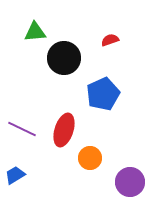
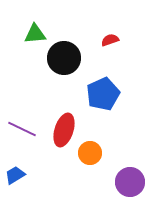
green triangle: moved 2 px down
orange circle: moved 5 px up
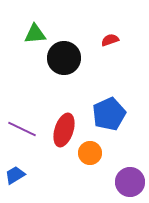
blue pentagon: moved 6 px right, 20 px down
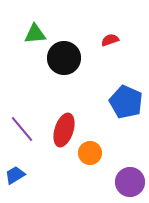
blue pentagon: moved 17 px right, 12 px up; rotated 24 degrees counterclockwise
purple line: rotated 24 degrees clockwise
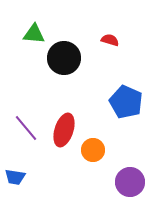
green triangle: moved 1 px left; rotated 10 degrees clockwise
red semicircle: rotated 36 degrees clockwise
purple line: moved 4 px right, 1 px up
orange circle: moved 3 px right, 3 px up
blue trapezoid: moved 2 px down; rotated 140 degrees counterclockwise
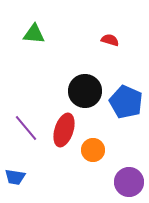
black circle: moved 21 px right, 33 px down
purple circle: moved 1 px left
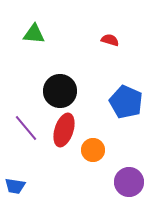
black circle: moved 25 px left
blue trapezoid: moved 9 px down
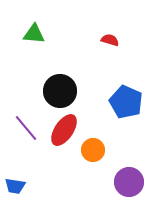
red ellipse: rotated 16 degrees clockwise
